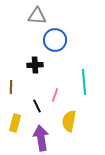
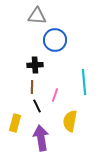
brown line: moved 21 px right
yellow semicircle: moved 1 px right
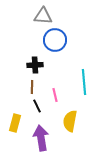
gray triangle: moved 6 px right
pink line: rotated 32 degrees counterclockwise
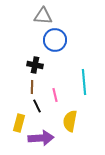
black cross: rotated 14 degrees clockwise
yellow rectangle: moved 4 px right
purple arrow: rotated 95 degrees clockwise
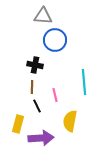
yellow rectangle: moved 1 px left, 1 px down
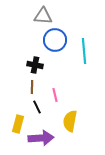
cyan line: moved 31 px up
black line: moved 1 px down
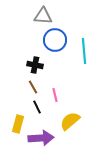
brown line: moved 1 px right; rotated 32 degrees counterclockwise
yellow semicircle: rotated 40 degrees clockwise
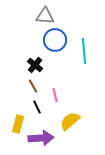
gray triangle: moved 2 px right
black cross: rotated 28 degrees clockwise
brown line: moved 1 px up
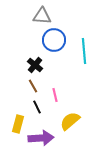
gray triangle: moved 3 px left
blue circle: moved 1 px left
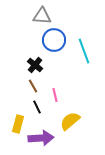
cyan line: rotated 15 degrees counterclockwise
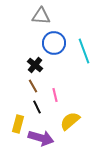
gray triangle: moved 1 px left
blue circle: moved 3 px down
purple arrow: rotated 20 degrees clockwise
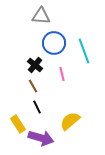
pink line: moved 7 px right, 21 px up
yellow rectangle: rotated 48 degrees counterclockwise
